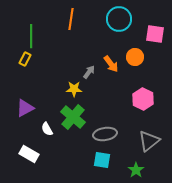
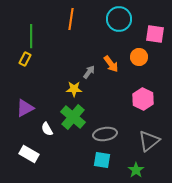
orange circle: moved 4 px right
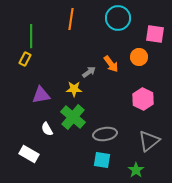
cyan circle: moved 1 px left, 1 px up
gray arrow: rotated 16 degrees clockwise
purple triangle: moved 16 px right, 13 px up; rotated 18 degrees clockwise
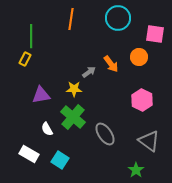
pink hexagon: moved 1 px left, 1 px down
gray ellipse: rotated 65 degrees clockwise
gray triangle: rotated 45 degrees counterclockwise
cyan square: moved 42 px left; rotated 24 degrees clockwise
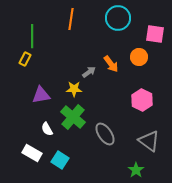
green line: moved 1 px right
white rectangle: moved 3 px right, 1 px up
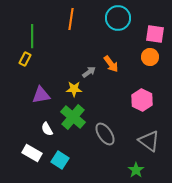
orange circle: moved 11 px right
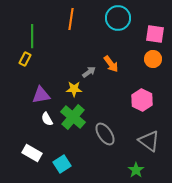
orange circle: moved 3 px right, 2 px down
white semicircle: moved 10 px up
cyan square: moved 2 px right, 4 px down; rotated 24 degrees clockwise
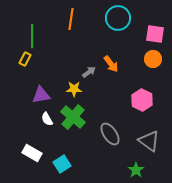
gray ellipse: moved 5 px right
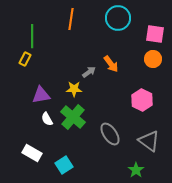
cyan square: moved 2 px right, 1 px down
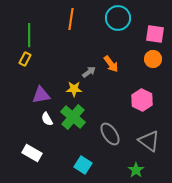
green line: moved 3 px left, 1 px up
cyan square: moved 19 px right; rotated 24 degrees counterclockwise
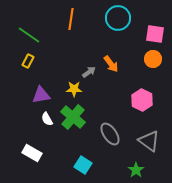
green line: rotated 55 degrees counterclockwise
yellow rectangle: moved 3 px right, 2 px down
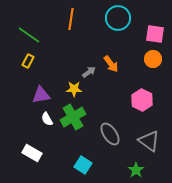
green cross: rotated 20 degrees clockwise
